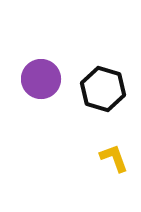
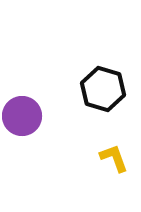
purple circle: moved 19 px left, 37 px down
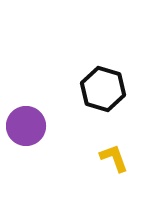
purple circle: moved 4 px right, 10 px down
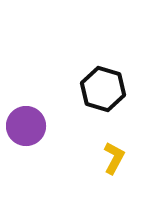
yellow L-shape: rotated 48 degrees clockwise
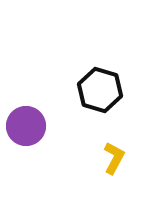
black hexagon: moved 3 px left, 1 px down
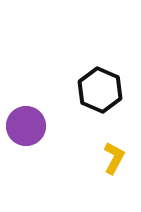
black hexagon: rotated 6 degrees clockwise
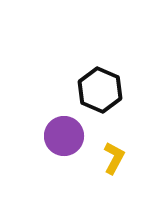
purple circle: moved 38 px right, 10 px down
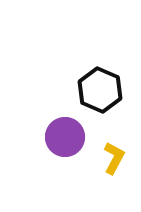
purple circle: moved 1 px right, 1 px down
